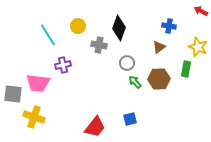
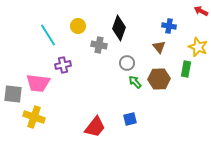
brown triangle: rotated 32 degrees counterclockwise
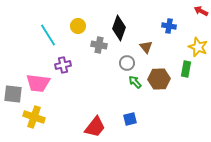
brown triangle: moved 13 px left
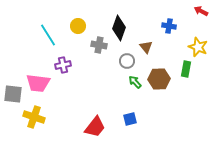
gray circle: moved 2 px up
